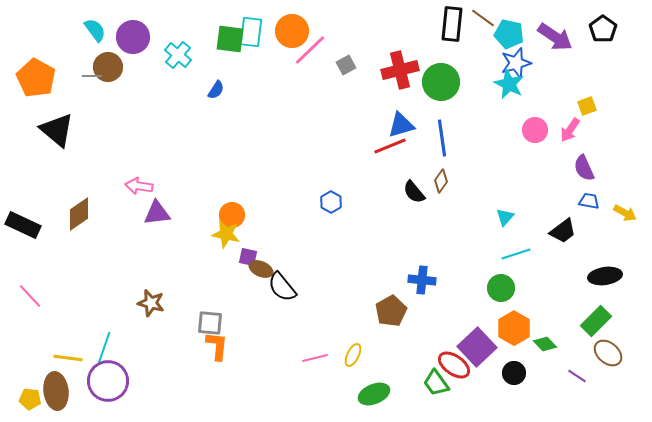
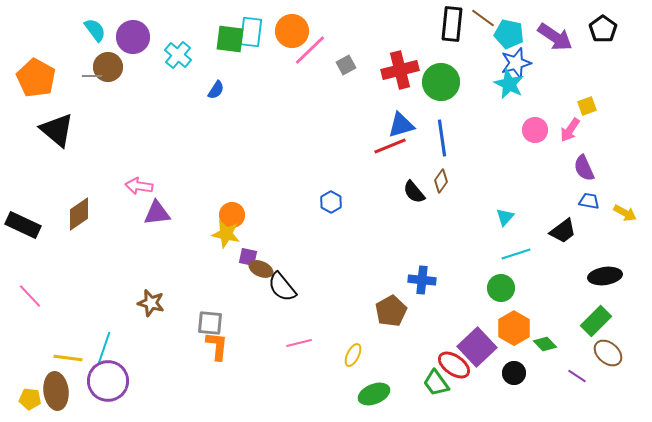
pink line at (315, 358): moved 16 px left, 15 px up
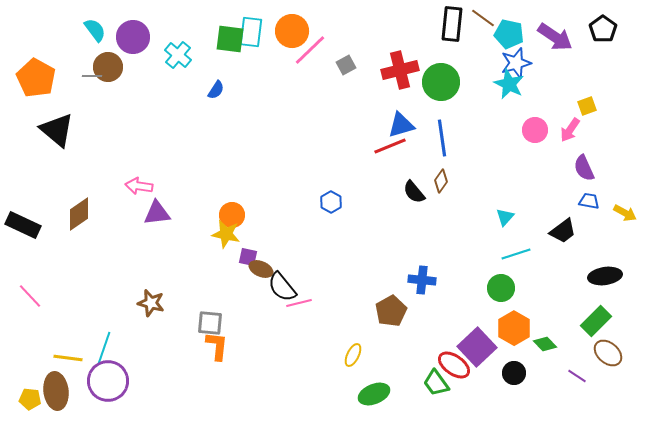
pink line at (299, 343): moved 40 px up
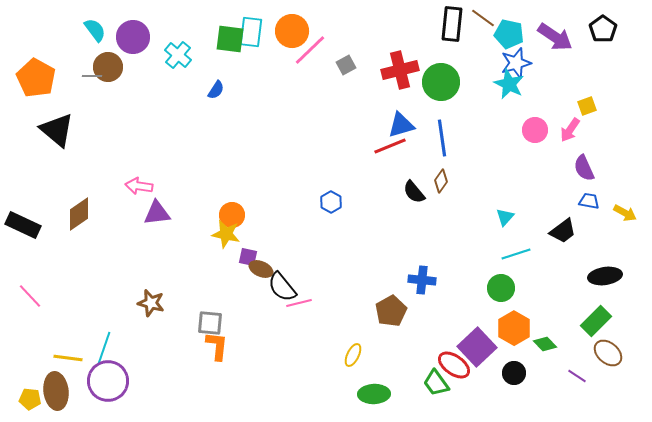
green ellipse at (374, 394): rotated 20 degrees clockwise
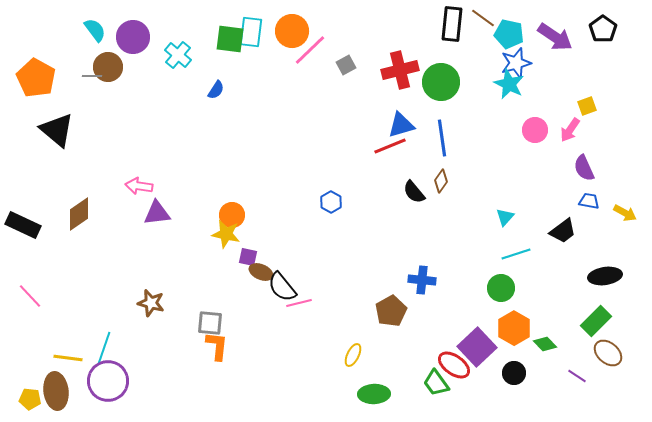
brown ellipse at (261, 269): moved 3 px down
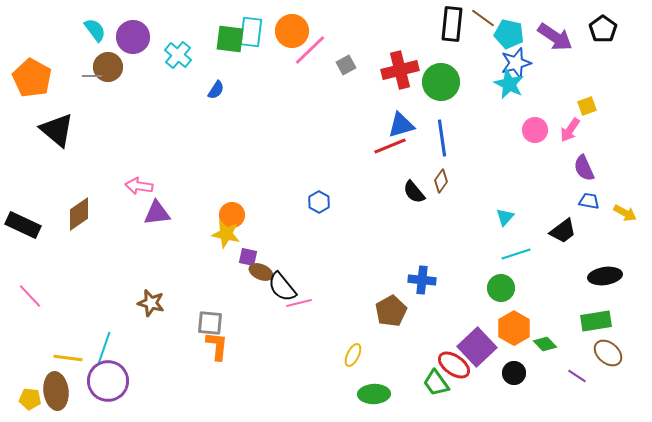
orange pentagon at (36, 78): moved 4 px left
blue hexagon at (331, 202): moved 12 px left
green rectangle at (596, 321): rotated 36 degrees clockwise
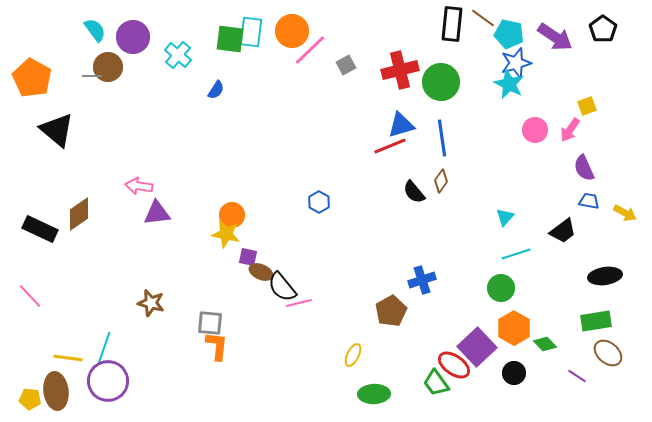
black rectangle at (23, 225): moved 17 px right, 4 px down
blue cross at (422, 280): rotated 24 degrees counterclockwise
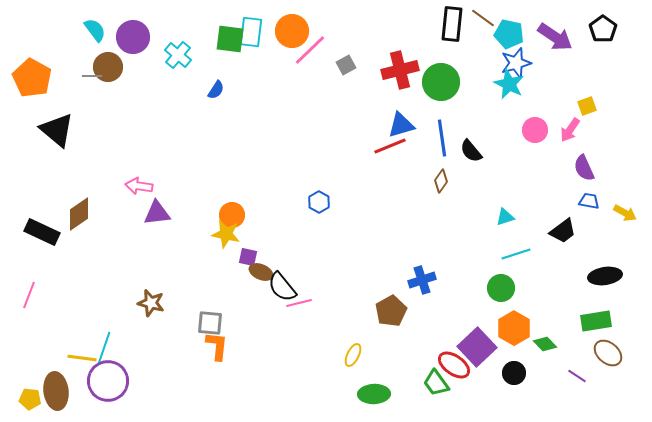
black semicircle at (414, 192): moved 57 px right, 41 px up
cyan triangle at (505, 217): rotated 30 degrees clockwise
black rectangle at (40, 229): moved 2 px right, 3 px down
pink line at (30, 296): moved 1 px left, 1 px up; rotated 64 degrees clockwise
yellow line at (68, 358): moved 14 px right
